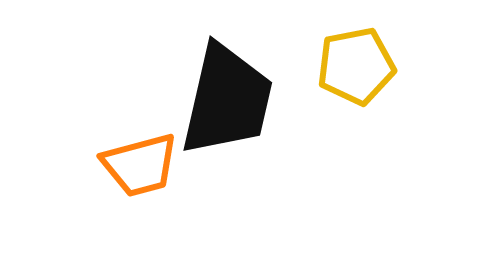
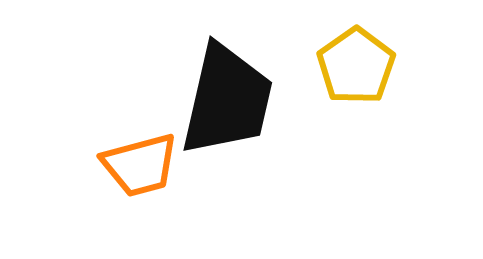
yellow pentagon: rotated 24 degrees counterclockwise
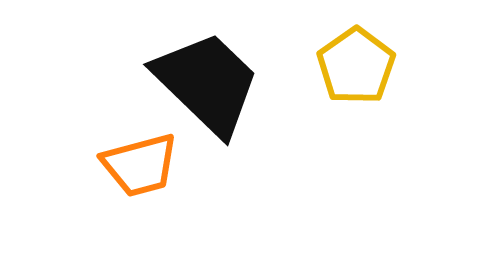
black trapezoid: moved 20 px left, 17 px up; rotated 59 degrees counterclockwise
